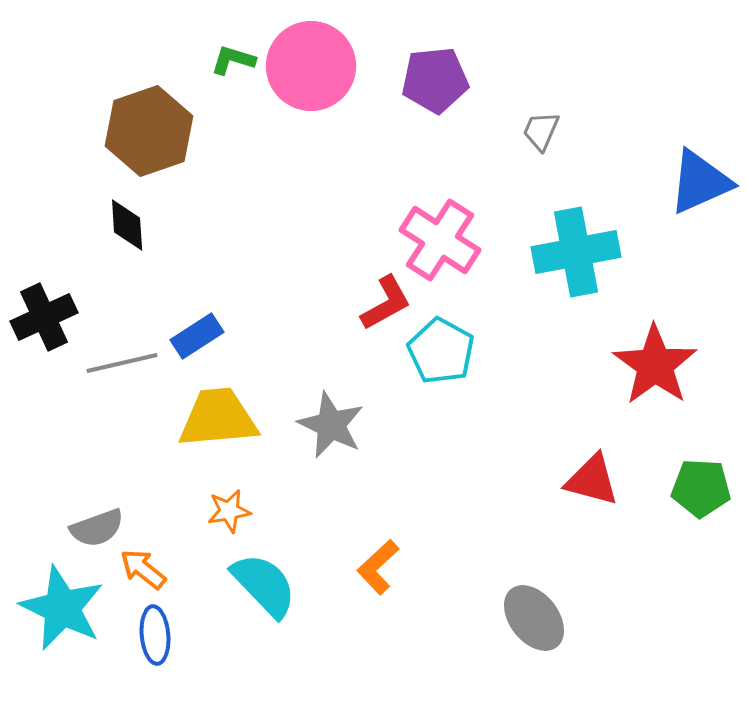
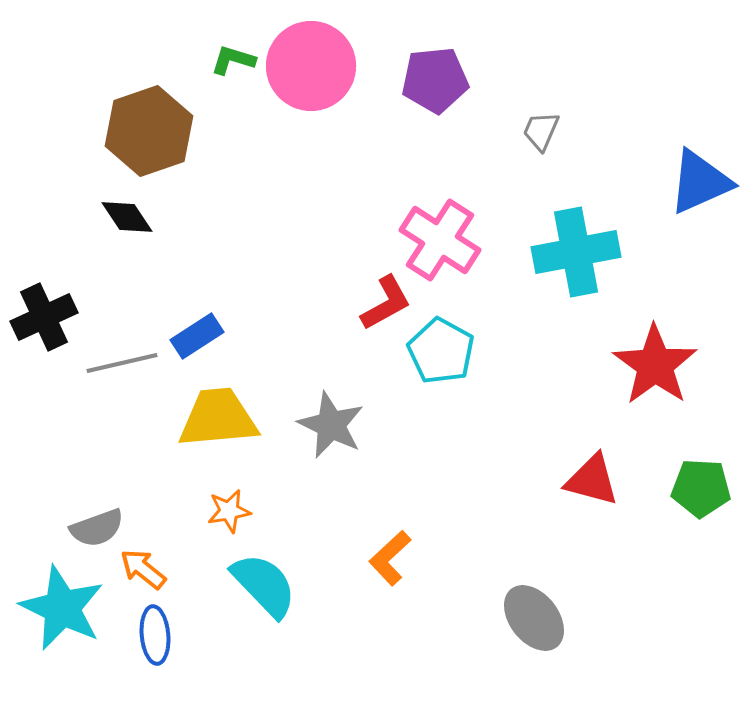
black diamond: moved 8 px up; rotated 30 degrees counterclockwise
orange L-shape: moved 12 px right, 9 px up
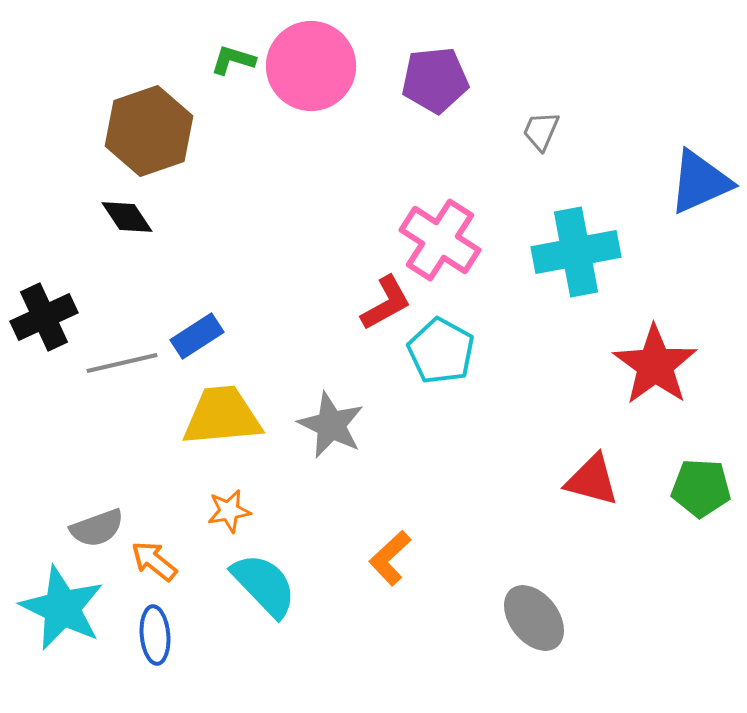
yellow trapezoid: moved 4 px right, 2 px up
orange arrow: moved 11 px right, 8 px up
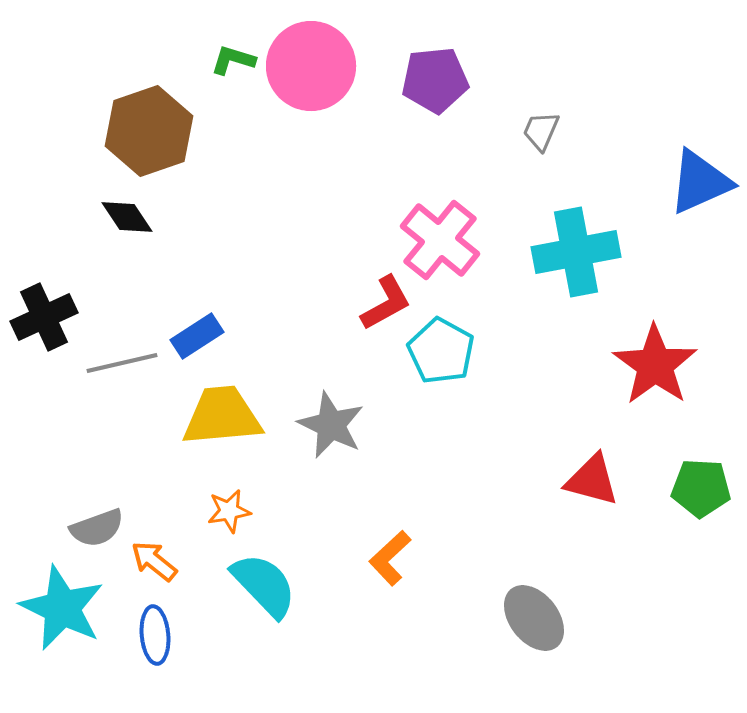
pink cross: rotated 6 degrees clockwise
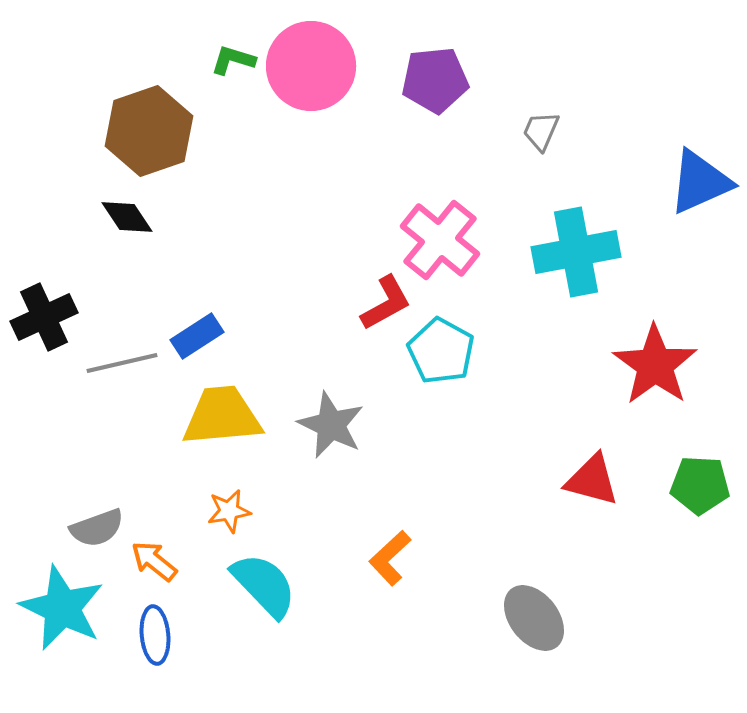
green pentagon: moved 1 px left, 3 px up
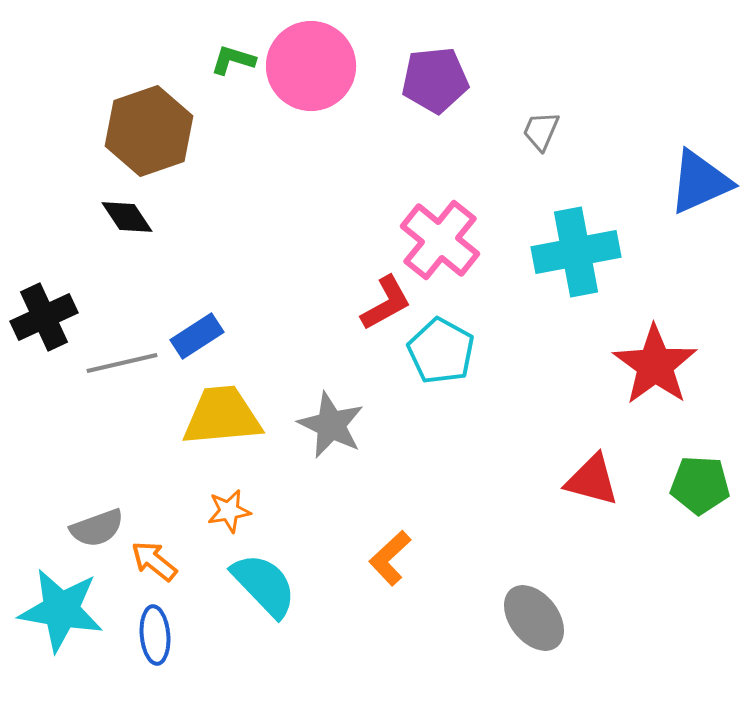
cyan star: moved 1 px left, 2 px down; rotated 16 degrees counterclockwise
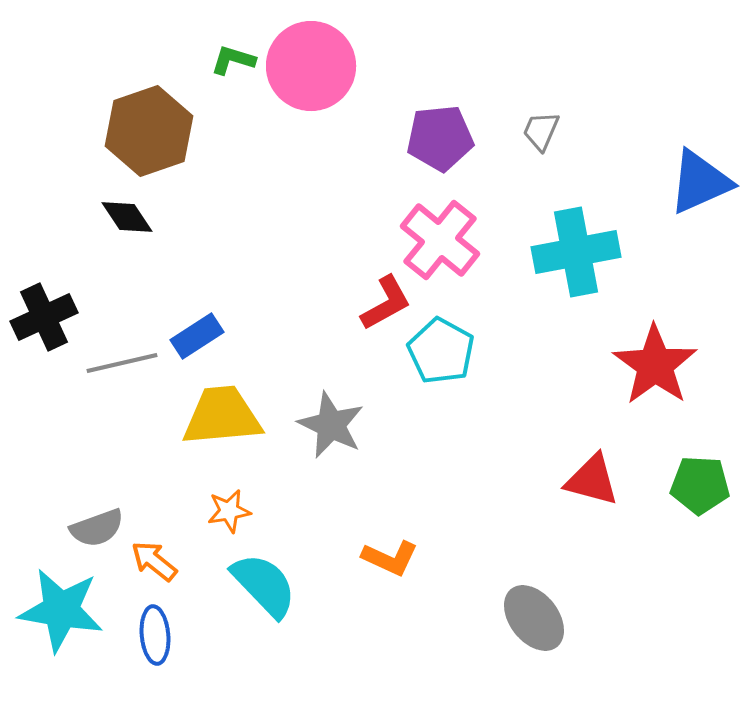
purple pentagon: moved 5 px right, 58 px down
orange L-shape: rotated 112 degrees counterclockwise
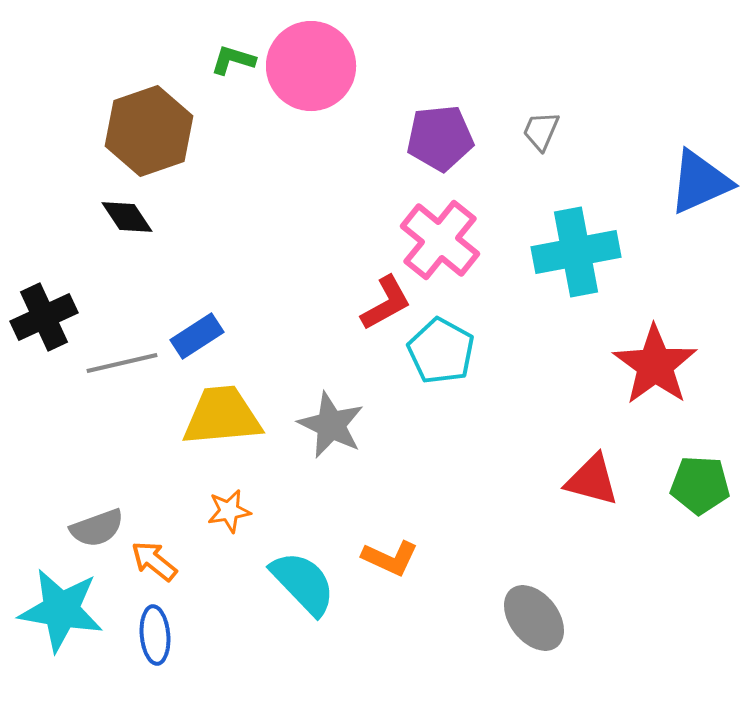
cyan semicircle: moved 39 px right, 2 px up
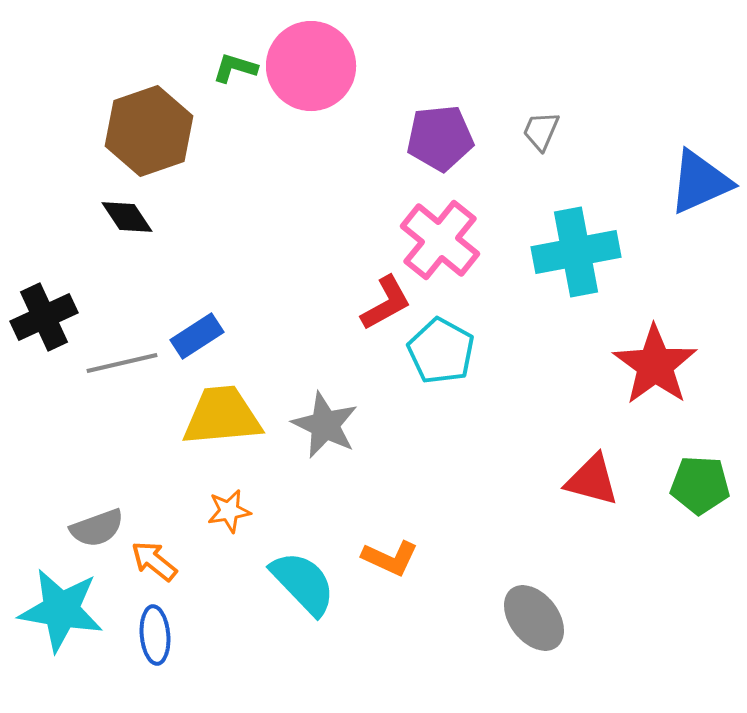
green L-shape: moved 2 px right, 8 px down
gray star: moved 6 px left
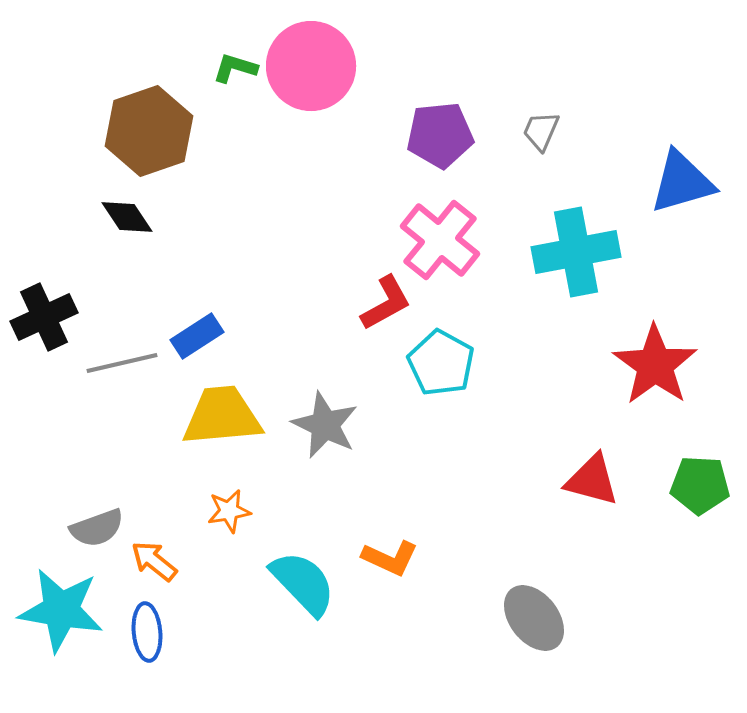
purple pentagon: moved 3 px up
blue triangle: moved 18 px left; rotated 8 degrees clockwise
cyan pentagon: moved 12 px down
blue ellipse: moved 8 px left, 3 px up
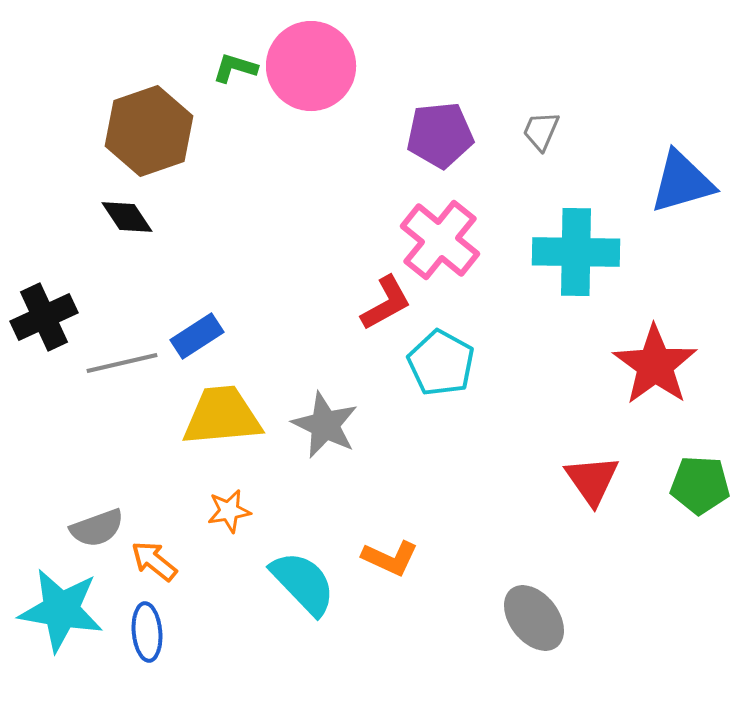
cyan cross: rotated 12 degrees clockwise
red triangle: rotated 40 degrees clockwise
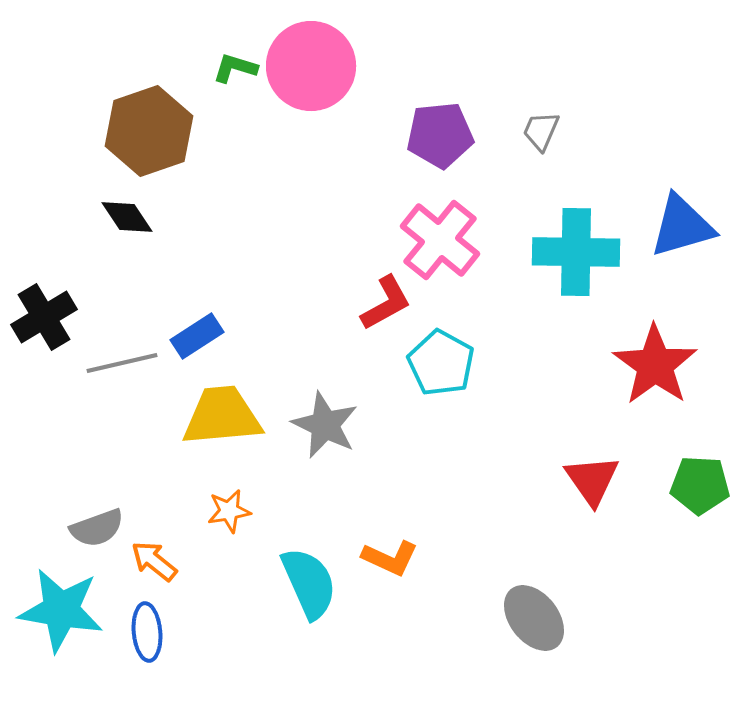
blue triangle: moved 44 px down
black cross: rotated 6 degrees counterclockwise
cyan semicircle: moved 6 px right; rotated 20 degrees clockwise
